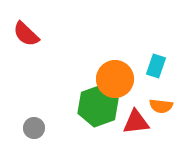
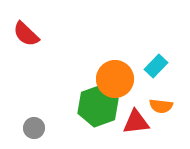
cyan rectangle: rotated 25 degrees clockwise
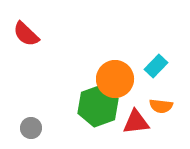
gray circle: moved 3 px left
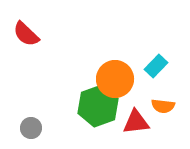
orange semicircle: moved 2 px right
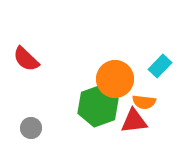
red semicircle: moved 25 px down
cyan rectangle: moved 4 px right
orange semicircle: moved 19 px left, 4 px up
red triangle: moved 2 px left, 1 px up
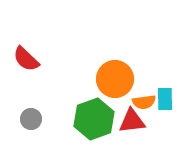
cyan rectangle: moved 5 px right, 33 px down; rotated 45 degrees counterclockwise
orange semicircle: rotated 15 degrees counterclockwise
green hexagon: moved 4 px left, 13 px down
red triangle: moved 2 px left
gray circle: moved 9 px up
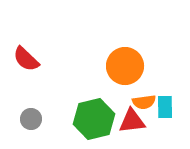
orange circle: moved 10 px right, 13 px up
cyan rectangle: moved 8 px down
green hexagon: rotated 6 degrees clockwise
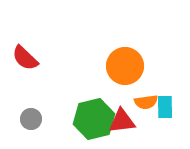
red semicircle: moved 1 px left, 1 px up
orange semicircle: moved 2 px right
red triangle: moved 10 px left
